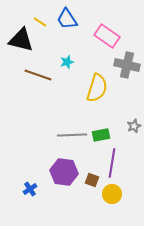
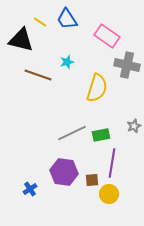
gray line: moved 2 px up; rotated 24 degrees counterclockwise
brown square: rotated 24 degrees counterclockwise
yellow circle: moved 3 px left
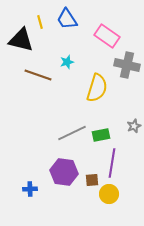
yellow line: rotated 40 degrees clockwise
blue cross: rotated 32 degrees clockwise
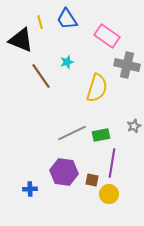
black triangle: rotated 8 degrees clockwise
brown line: moved 3 px right, 1 px down; rotated 36 degrees clockwise
brown square: rotated 16 degrees clockwise
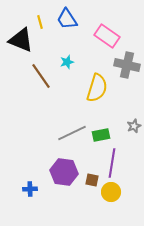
yellow circle: moved 2 px right, 2 px up
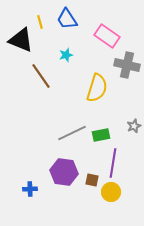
cyan star: moved 1 px left, 7 px up
purple line: moved 1 px right
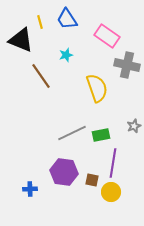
yellow semicircle: rotated 36 degrees counterclockwise
